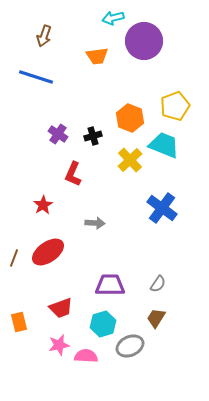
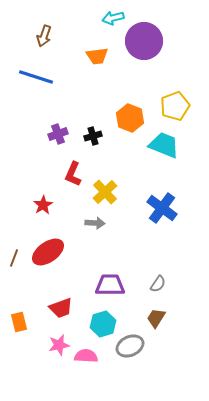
purple cross: rotated 36 degrees clockwise
yellow cross: moved 25 px left, 32 px down
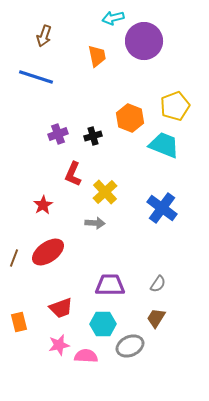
orange trapezoid: rotated 95 degrees counterclockwise
cyan hexagon: rotated 15 degrees clockwise
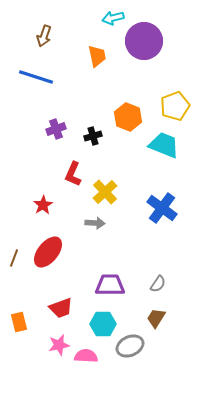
orange hexagon: moved 2 px left, 1 px up
purple cross: moved 2 px left, 5 px up
red ellipse: rotated 16 degrees counterclockwise
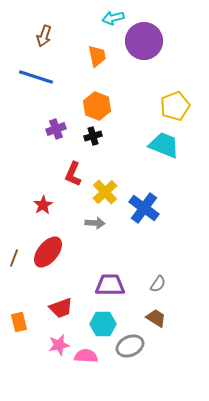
orange hexagon: moved 31 px left, 11 px up
blue cross: moved 18 px left
brown trapezoid: rotated 90 degrees clockwise
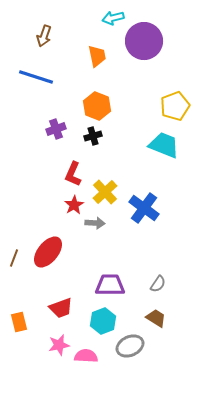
red star: moved 31 px right
cyan hexagon: moved 3 px up; rotated 20 degrees counterclockwise
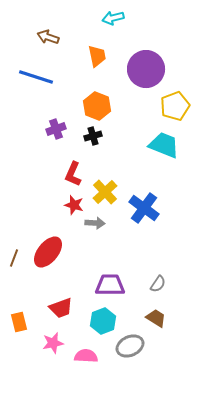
brown arrow: moved 4 px right, 1 px down; rotated 90 degrees clockwise
purple circle: moved 2 px right, 28 px down
red star: rotated 24 degrees counterclockwise
pink star: moved 6 px left, 2 px up
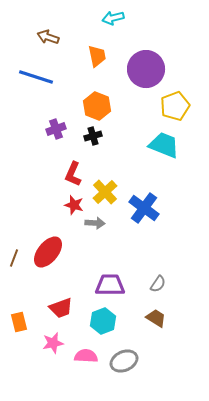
gray ellipse: moved 6 px left, 15 px down
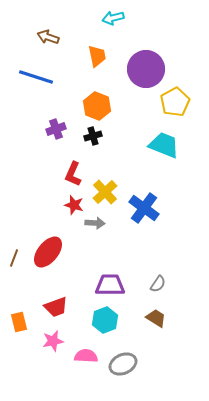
yellow pentagon: moved 4 px up; rotated 8 degrees counterclockwise
red trapezoid: moved 5 px left, 1 px up
cyan hexagon: moved 2 px right, 1 px up
pink star: moved 2 px up
gray ellipse: moved 1 px left, 3 px down
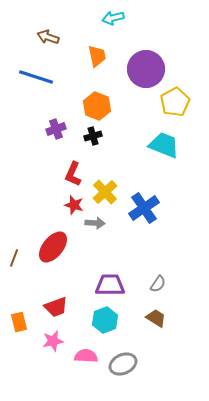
blue cross: rotated 20 degrees clockwise
red ellipse: moved 5 px right, 5 px up
